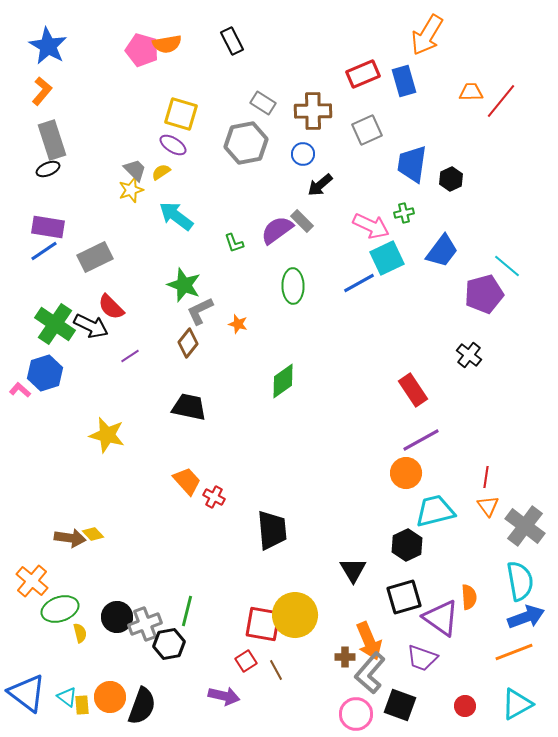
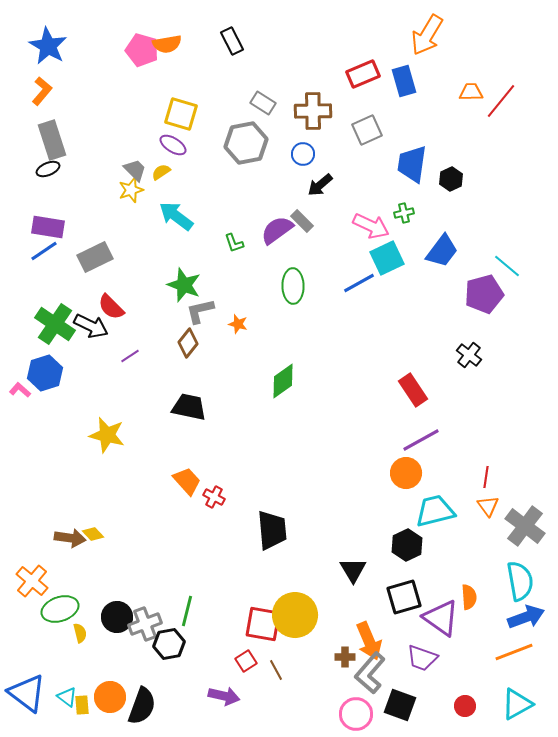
gray L-shape at (200, 311): rotated 12 degrees clockwise
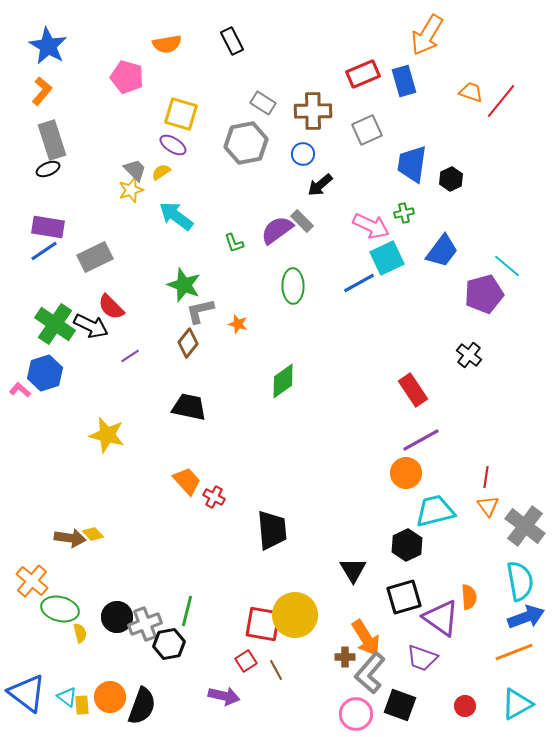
pink pentagon at (142, 50): moved 15 px left, 27 px down
orange trapezoid at (471, 92): rotated 20 degrees clockwise
green ellipse at (60, 609): rotated 33 degrees clockwise
orange arrow at (369, 641): moved 3 px left, 3 px up; rotated 9 degrees counterclockwise
